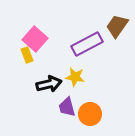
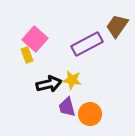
yellow star: moved 3 px left, 3 px down
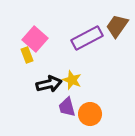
purple rectangle: moved 6 px up
yellow star: rotated 12 degrees clockwise
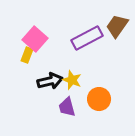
yellow rectangle: rotated 42 degrees clockwise
black arrow: moved 1 px right, 3 px up
orange circle: moved 9 px right, 15 px up
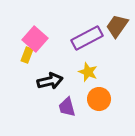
yellow star: moved 16 px right, 8 px up
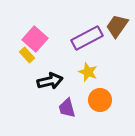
yellow rectangle: rotated 63 degrees counterclockwise
orange circle: moved 1 px right, 1 px down
purple trapezoid: moved 1 px down
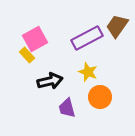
pink square: rotated 20 degrees clockwise
orange circle: moved 3 px up
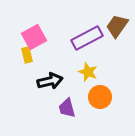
pink square: moved 1 px left, 2 px up
yellow rectangle: rotated 28 degrees clockwise
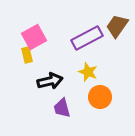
purple trapezoid: moved 5 px left
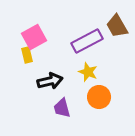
brown trapezoid: rotated 65 degrees counterclockwise
purple rectangle: moved 3 px down
orange circle: moved 1 px left
